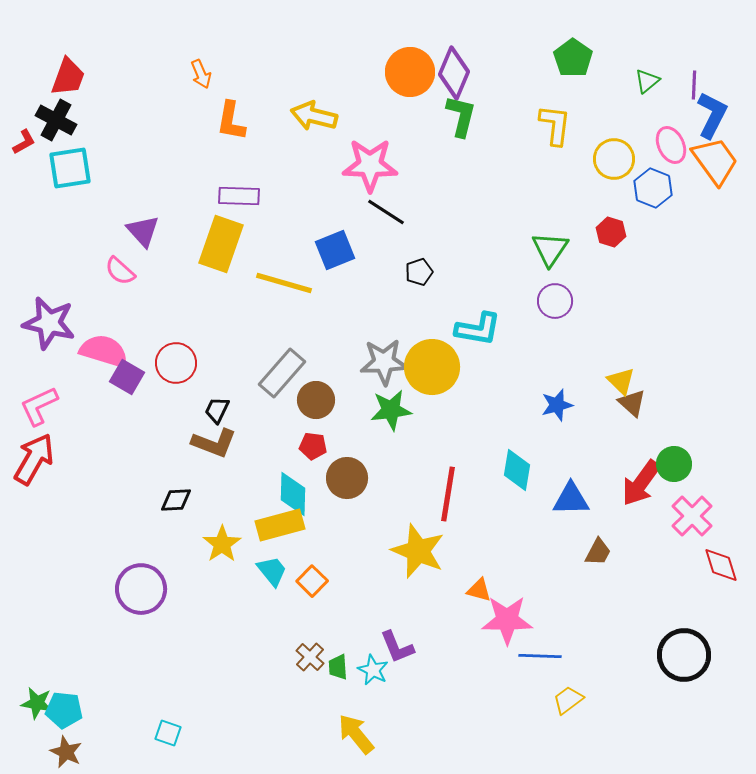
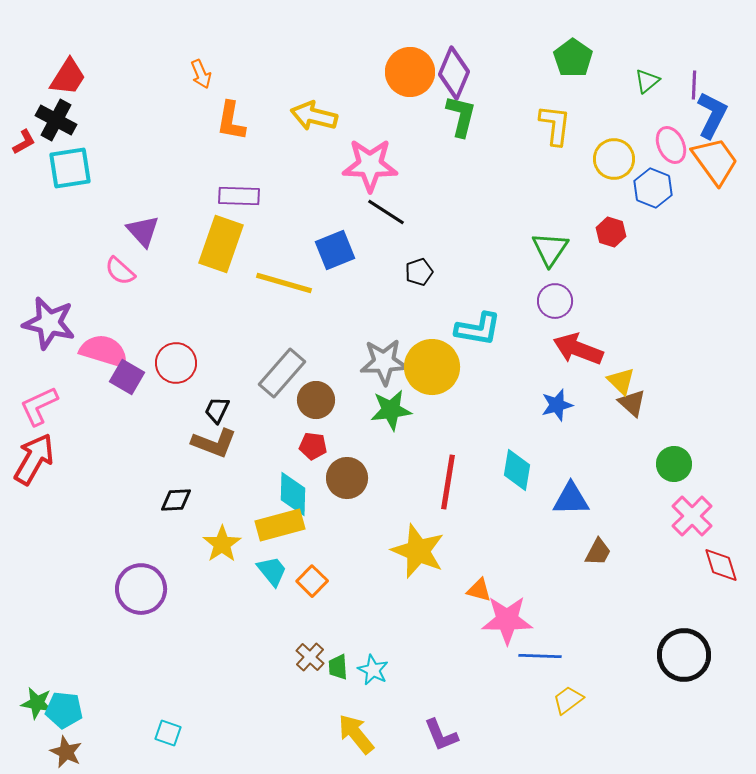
red trapezoid at (68, 77): rotated 12 degrees clockwise
red arrow at (641, 483): moved 63 px left, 134 px up; rotated 75 degrees clockwise
red line at (448, 494): moved 12 px up
purple L-shape at (397, 647): moved 44 px right, 88 px down
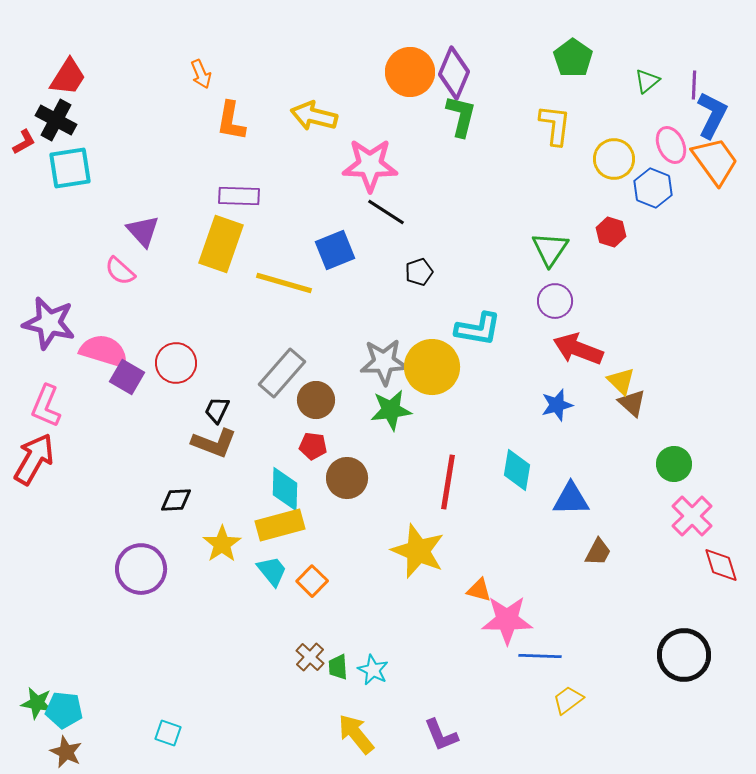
pink L-shape at (39, 406): moved 7 px right; rotated 42 degrees counterclockwise
cyan diamond at (293, 494): moved 8 px left, 5 px up
purple circle at (141, 589): moved 20 px up
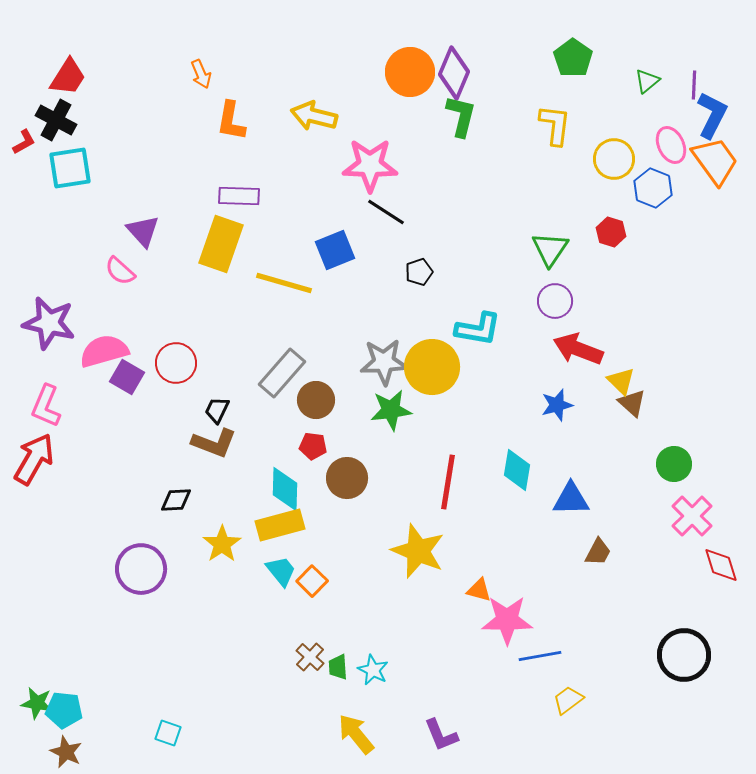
pink semicircle at (104, 351): rotated 33 degrees counterclockwise
cyan trapezoid at (272, 571): moved 9 px right
blue line at (540, 656): rotated 12 degrees counterclockwise
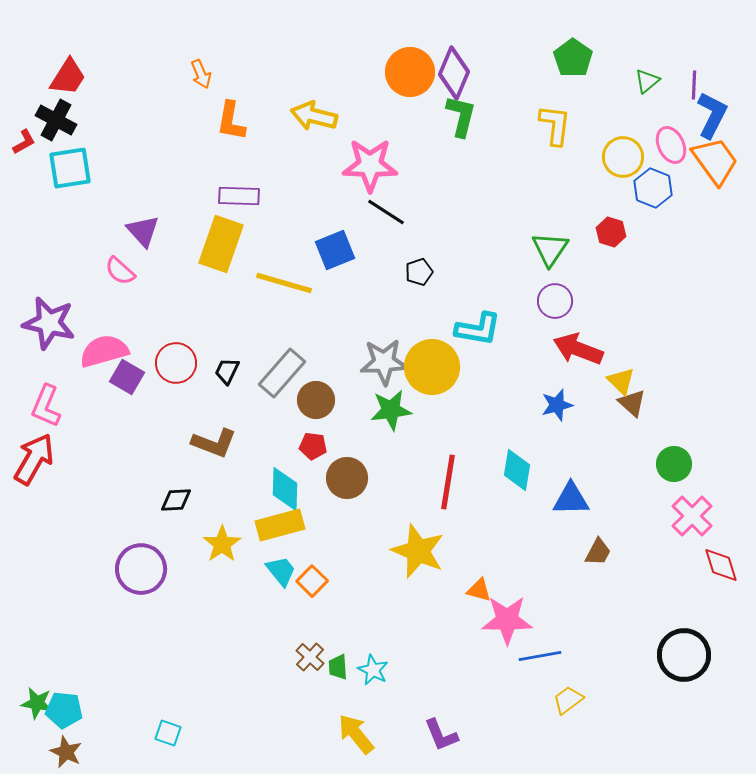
yellow circle at (614, 159): moved 9 px right, 2 px up
black trapezoid at (217, 410): moved 10 px right, 39 px up
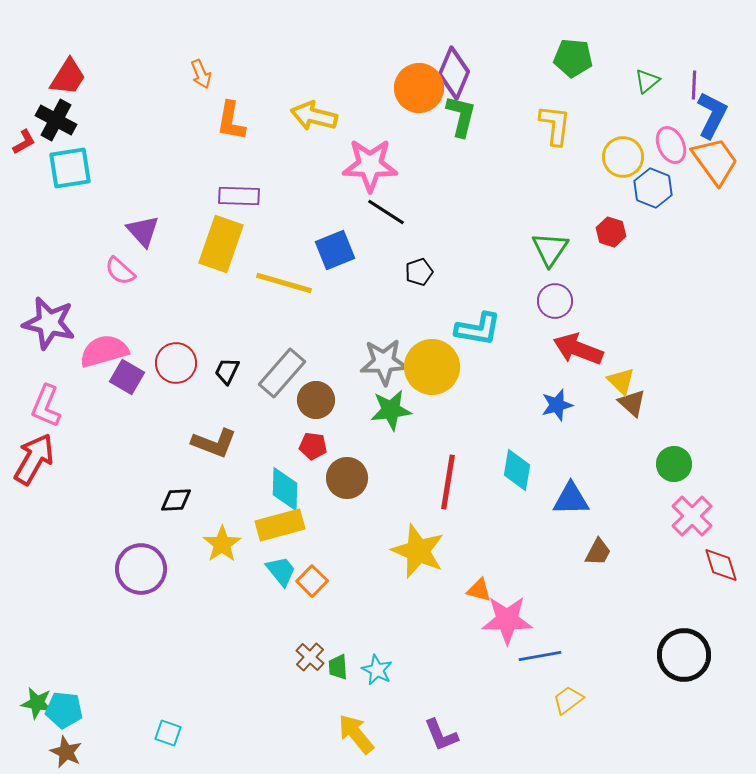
green pentagon at (573, 58): rotated 30 degrees counterclockwise
orange circle at (410, 72): moved 9 px right, 16 px down
cyan star at (373, 670): moved 4 px right
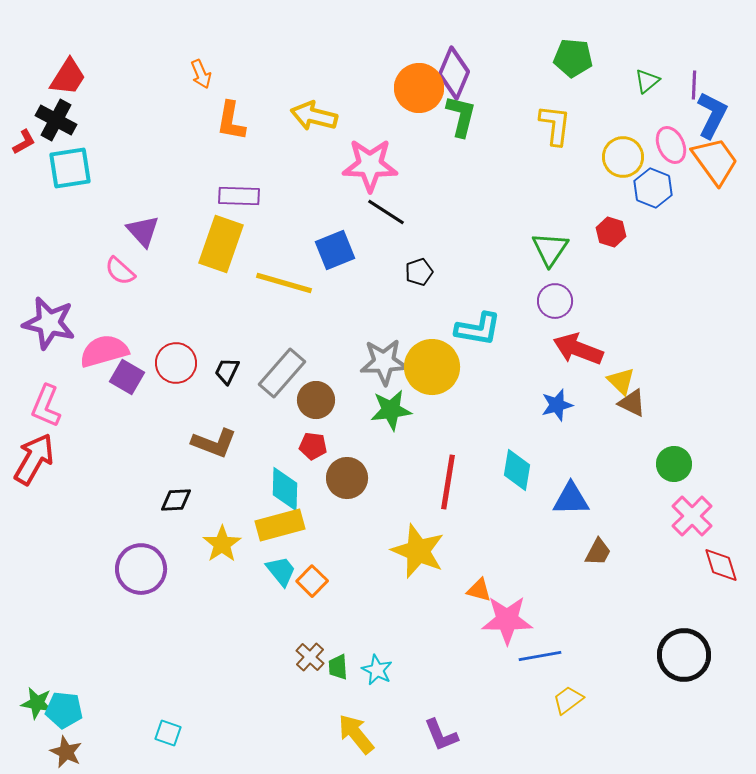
brown triangle at (632, 403): rotated 16 degrees counterclockwise
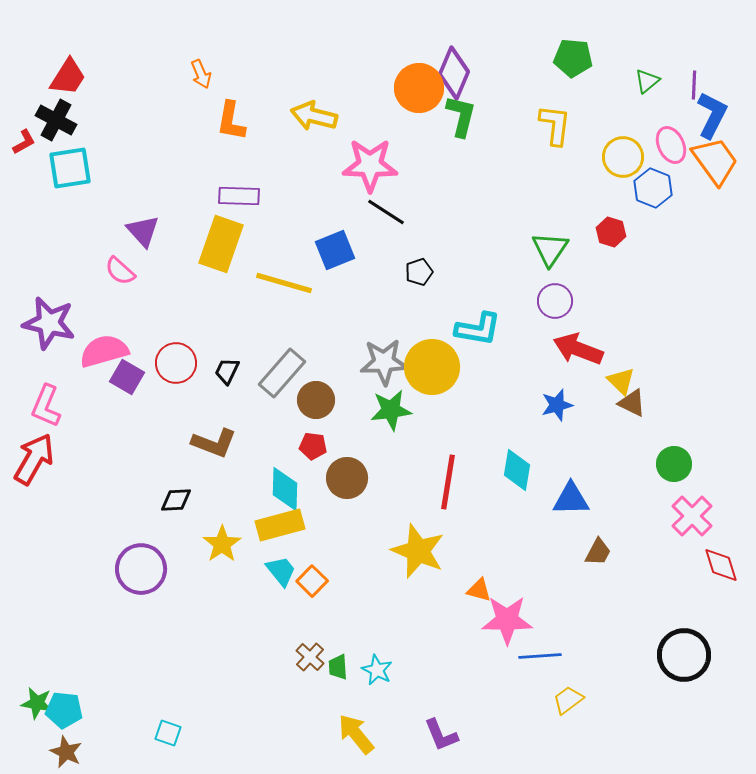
blue line at (540, 656): rotated 6 degrees clockwise
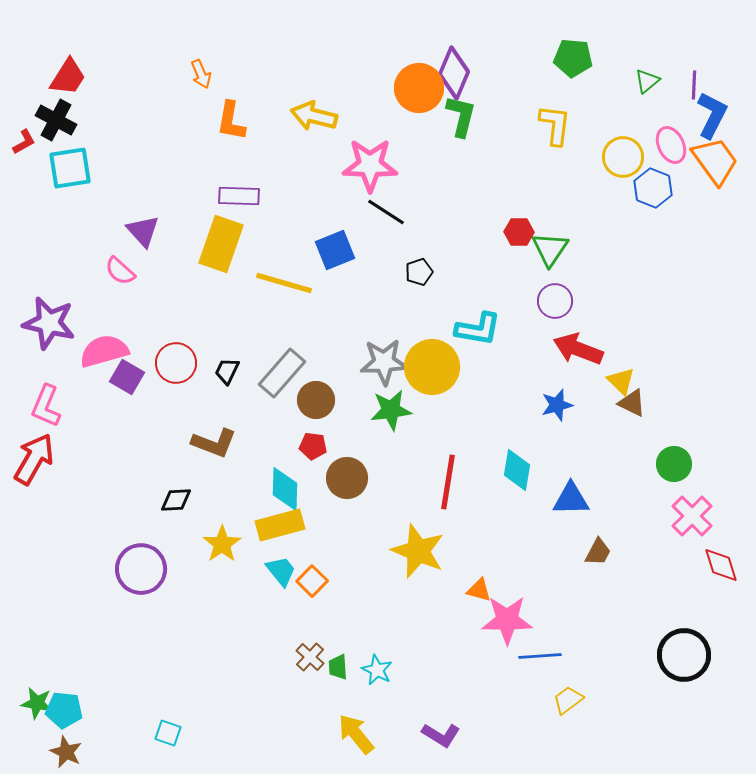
red hexagon at (611, 232): moved 92 px left; rotated 16 degrees counterclockwise
purple L-shape at (441, 735): rotated 36 degrees counterclockwise
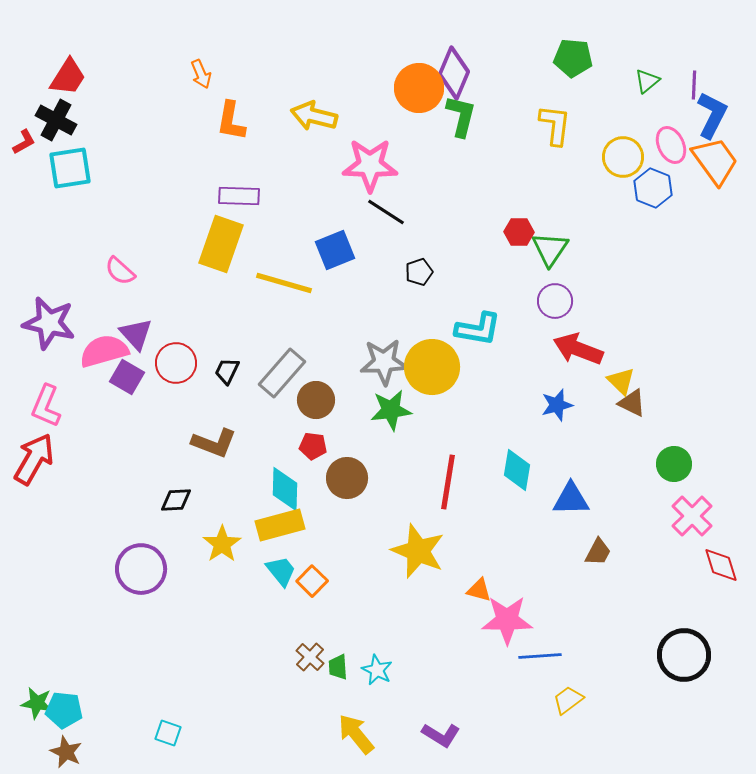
purple triangle at (143, 231): moved 7 px left, 103 px down
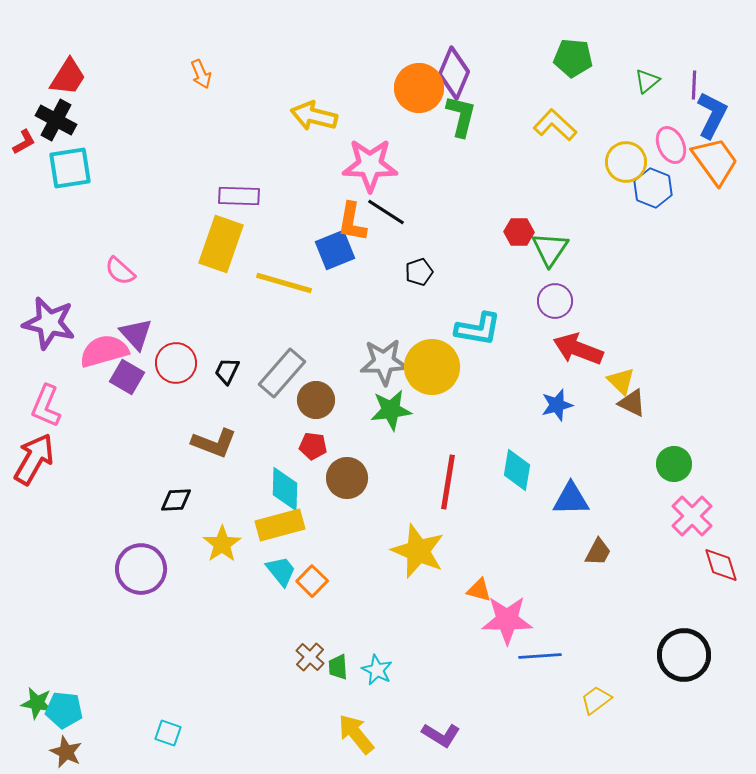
orange L-shape at (231, 121): moved 121 px right, 101 px down
yellow L-shape at (555, 125): rotated 54 degrees counterclockwise
yellow circle at (623, 157): moved 3 px right, 5 px down
yellow trapezoid at (568, 700): moved 28 px right
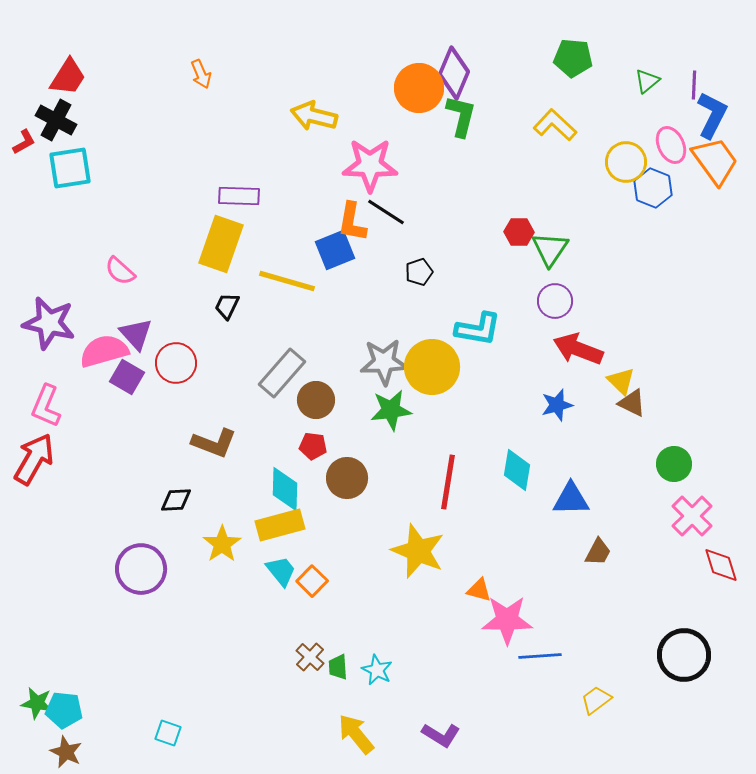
yellow line at (284, 283): moved 3 px right, 2 px up
black trapezoid at (227, 371): moved 65 px up
